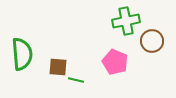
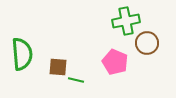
brown circle: moved 5 px left, 2 px down
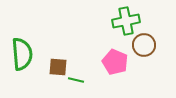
brown circle: moved 3 px left, 2 px down
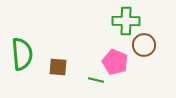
green cross: rotated 12 degrees clockwise
green line: moved 20 px right
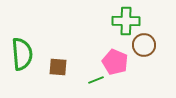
green line: rotated 35 degrees counterclockwise
